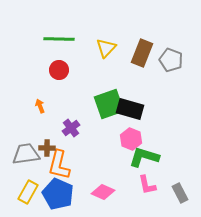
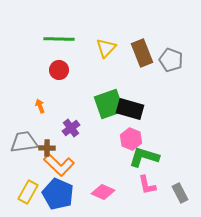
brown rectangle: rotated 44 degrees counterclockwise
gray trapezoid: moved 2 px left, 12 px up
orange L-shape: rotated 60 degrees counterclockwise
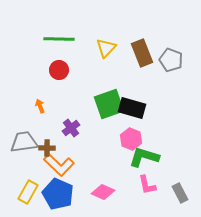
black rectangle: moved 2 px right, 1 px up
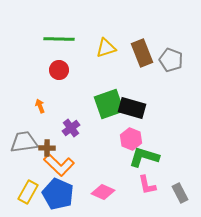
yellow triangle: rotated 30 degrees clockwise
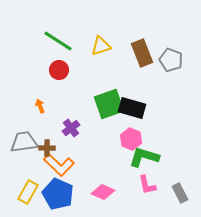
green line: moved 1 px left, 2 px down; rotated 32 degrees clockwise
yellow triangle: moved 5 px left, 2 px up
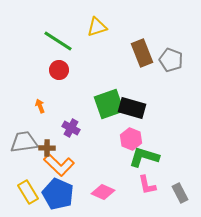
yellow triangle: moved 4 px left, 19 px up
purple cross: rotated 24 degrees counterclockwise
yellow rectangle: rotated 60 degrees counterclockwise
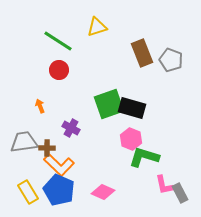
pink L-shape: moved 17 px right
blue pentagon: moved 1 px right, 4 px up
